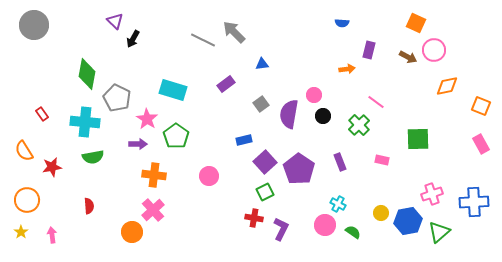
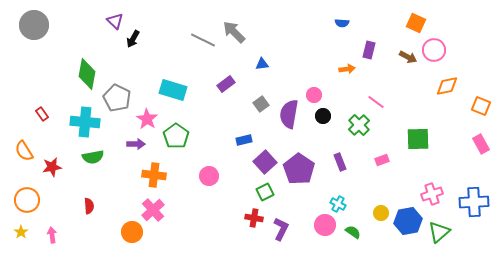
purple arrow at (138, 144): moved 2 px left
pink rectangle at (382, 160): rotated 32 degrees counterclockwise
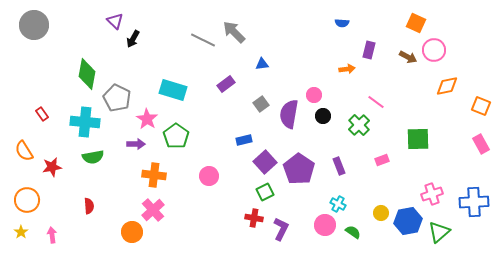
purple rectangle at (340, 162): moved 1 px left, 4 px down
